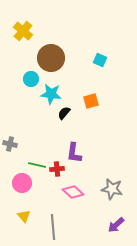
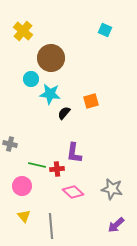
cyan square: moved 5 px right, 30 px up
cyan star: moved 1 px left
pink circle: moved 3 px down
gray line: moved 2 px left, 1 px up
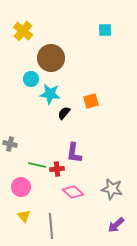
cyan square: rotated 24 degrees counterclockwise
pink circle: moved 1 px left, 1 px down
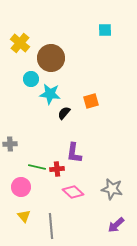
yellow cross: moved 3 px left, 12 px down
gray cross: rotated 16 degrees counterclockwise
green line: moved 2 px down
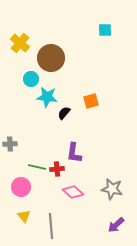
cyan star: moved 3 px left, 3 px down
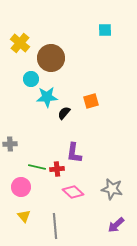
cyan star: rotated 10 degrees counterclockwise
gray line: moved 4 px right
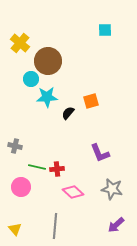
brown circle: moved 3 px left, 3 px down
black semicircle: moved 4 px right
gray cross: moved 5 px right, 2 px down; rotated 16 degrees clockwise
purple L-shape: moved 26 px right; rotated 30 degrees counterclockwise
yellow triangle: moved 9 px left, 13 px down
gray line: rotated 10 degrees clockwise
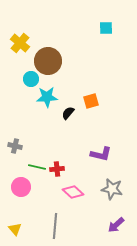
cyan square: moved 1 px right, 2 px up
purple L-shape: moved 1 px right, 1 px down; rotated 55 degrees counterclockwise
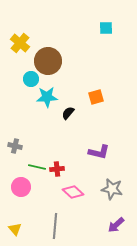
orange square: moved 5 px right, 4 px up
purple L-shape: moved 2 px left, 2 px up
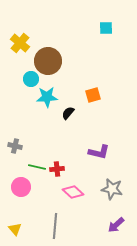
orange square: moved 3 px left, 2 px up
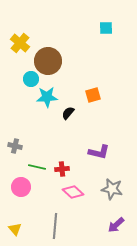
red cross: moved 5 px right
